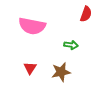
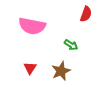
green arrow: rotated 24 degrees clockwise
brown star: moved 1 px up; rotated 12 degrees counterclockwise
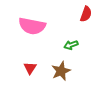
green arrow: rotated 128 degrees clockwise
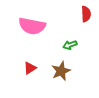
red semicircle: rotated 21 degrees counterclockwise
green arrow: moved 1 px left
red triangle: rotated 24 degrees clockwise
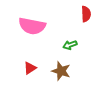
brown star: rotated 30 degrees counterclockwise
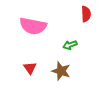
pink semicircle: moved 1 px right
red triangle: rotated 32 degrees counterclockwise
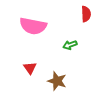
brown star: moved 4 px left, 10 px down
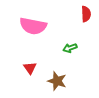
green arrow: moved 3 px down
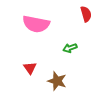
red semicircle: rotated 14 degrees counterclockwise
pink semicircle: moved 3 px right, 2 px up
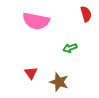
pink semicircle: moved 3 px up
red triangle: moved 1 px right, 5 px down
brown star: moved 2 px right, 1 px down
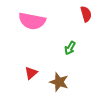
pink semicircle: moved 4 px left
green arrow: rotated 40 degrees counterclockwise
red triangle: rotated 24 degrees clockwise
